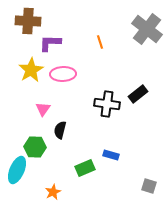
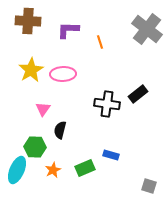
purple L-shape: moved 18 px right, 13 px up
orange star: moved 22 px up
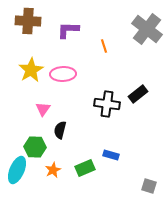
orange line: moved 4 px right, 4 px down
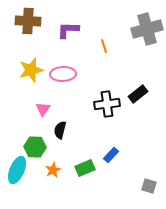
gray cross: rotated 36 degrees clockwise
yellow star: rotated 15 degrees clockwise
black cross: rotated 15 degrees counterclockwise
blue rectangle: rotated 63 degrees counterclockwise
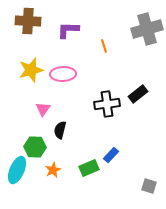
green rectangle: moved 4 px right
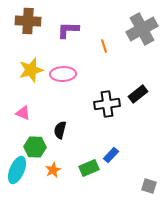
gray cross: moved 5 px left; rotated 12 degrees counterclockwise
pink triangle: moved 20 px left, 4 px down; rotated 42 degrees counterclockwise
